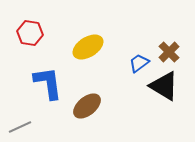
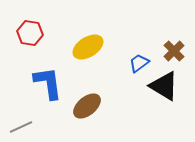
brown cross: moved 5 px right, 1 px up
gray line: moved 1 px right
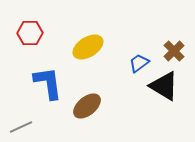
red hexagon: rotated 10 degrees counterclockwise
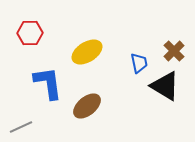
yellow ellipse: moved 1 px left, 5 px down
blue trapezoid: rotated 115 degrees clockwise
black triangle: moved 1 px right
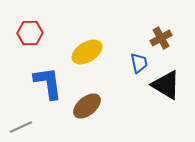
brown cross: moved 13 px left, 13 px up; rotated 15 degrees clockwise
black triangle: moved 1 px right, 1 px up
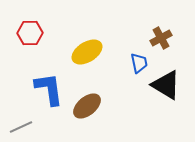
blue L-shape: moved 1 px right, 6 px down
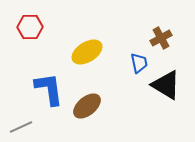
red hexagon: moved 6 px up
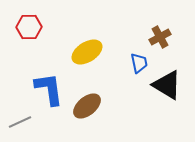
red hexagon: moved 1 px left
brown cross: moved 1 px left, 1 px up
black triangle: moved 1 px right
gray line: moved 1 px left, 5 px up
